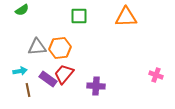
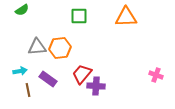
red trapezoid: moved 18 px right
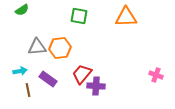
green square: rotated 12 degrees clockwise
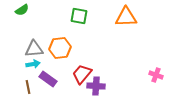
gray triangle: moved 3 px left, 2 px down
cyan arrow: moved 13 px right, 7 px up
brown line: moved 3 px up
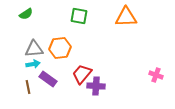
green semicircle: moved 4 px right, 4 px down
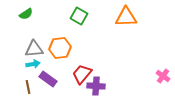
green square: rotated 18 degrees clockwise
pink cross: moved 7 px right, 1 px down; rotated 16 degrees clockwise
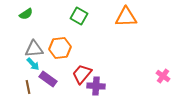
cyan arrow: rotated 56 degrees clockwise
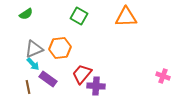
gray triangle: rotated 18 degrees counterclockwise
pink cross: rotated 16 degrees counterclockwise
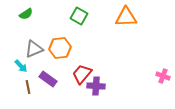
cyan arrow: moved 12 px left, 2 px down
